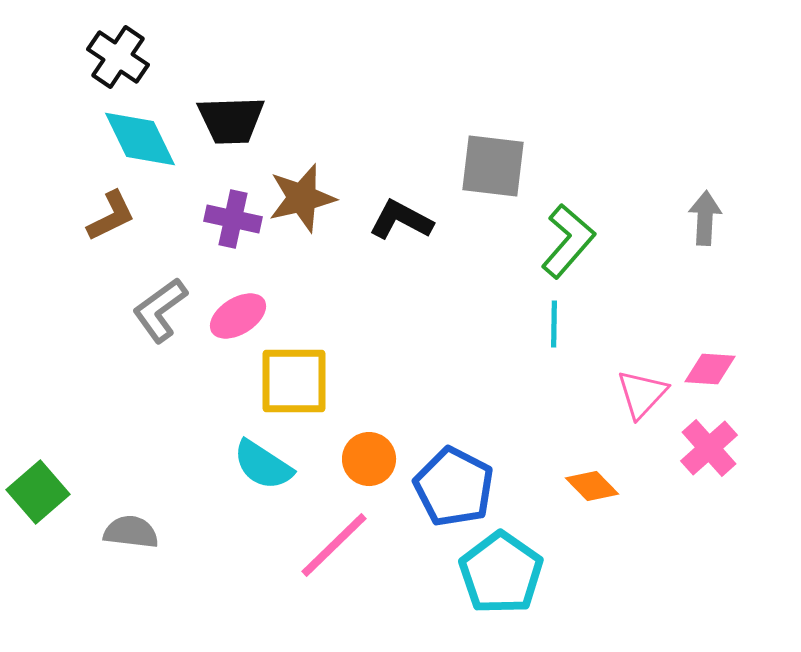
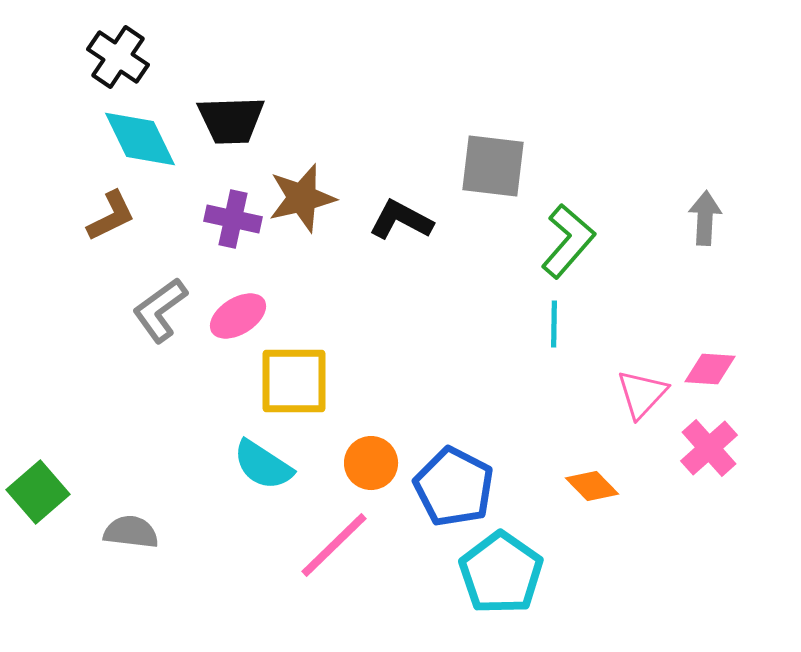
orange circle: moved 2 px right, 4 px down
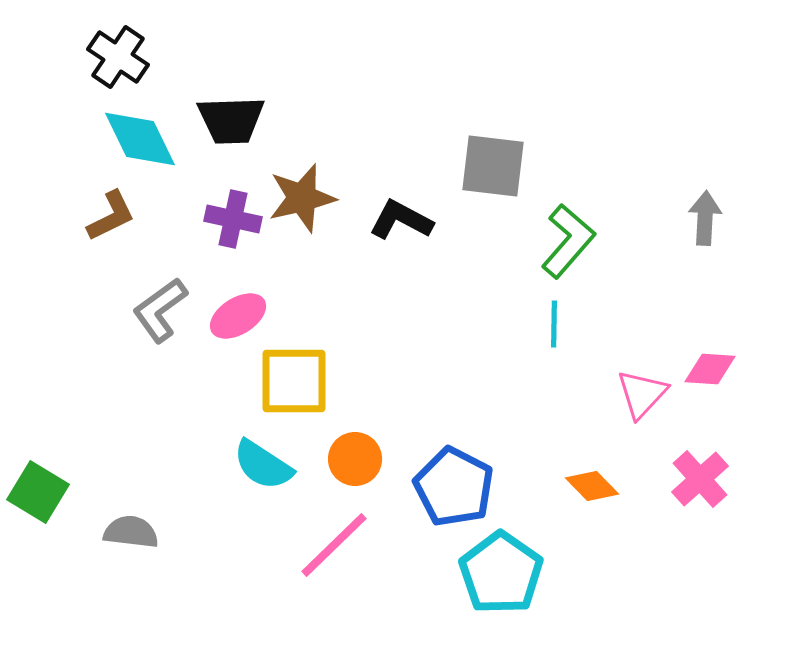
pink cross: moved 9 px left, 31 px down
orange circle: moved 16 px left, 4 px up
green square: rotated 18 degrees counterclockwise
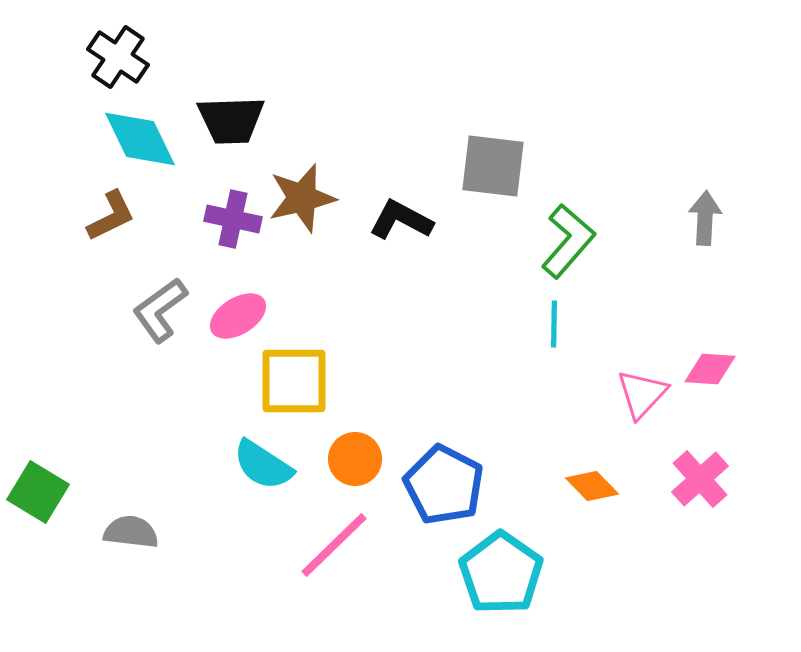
blue pentagon: moved 10 px left, 2 px up
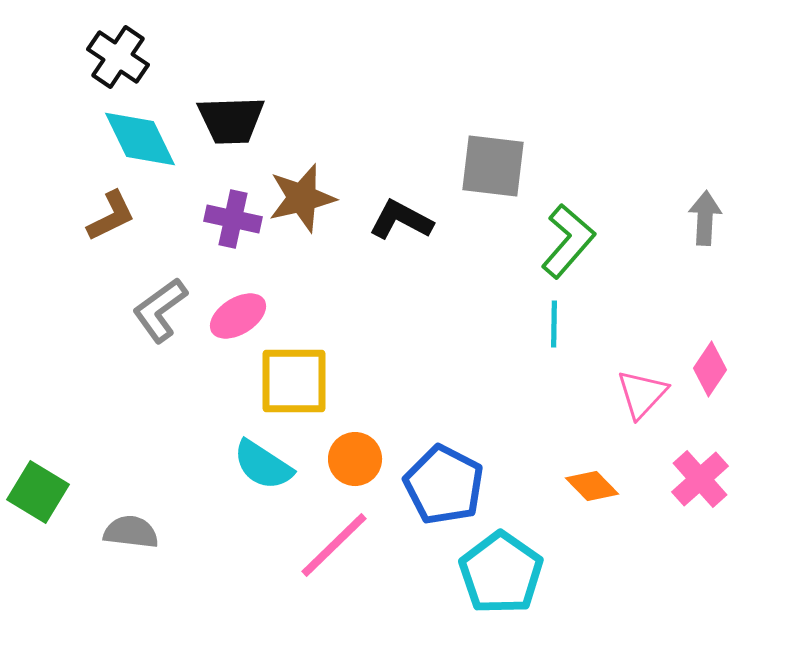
pink diamond: rotated 60 degrees counterclockwise
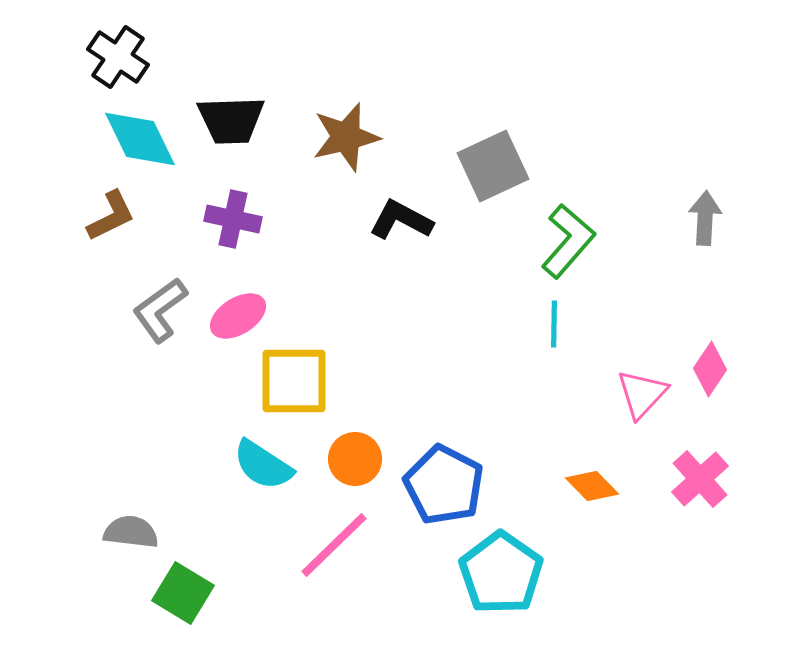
gray square: rotated 32 degrees counterclockwise
brown star: moved 44 px right, 61 px up
green square: moved 145 px right, 101 px down
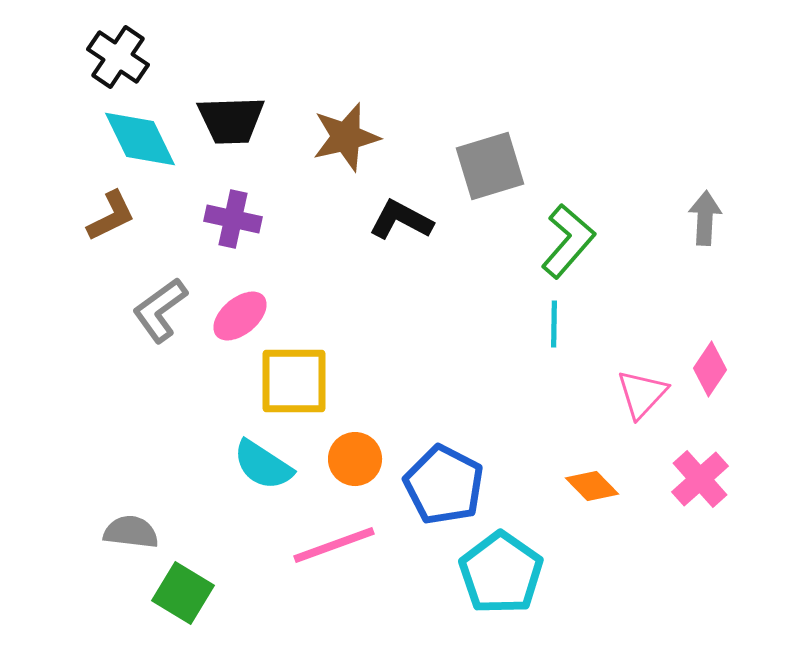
gray square: moved 3 px left; rotated 8 degrees clockwise
pink ellipse: moved 2 px right; rotated 8 degrees counterclockwise
pink line: rotated 24 degrees clockwise
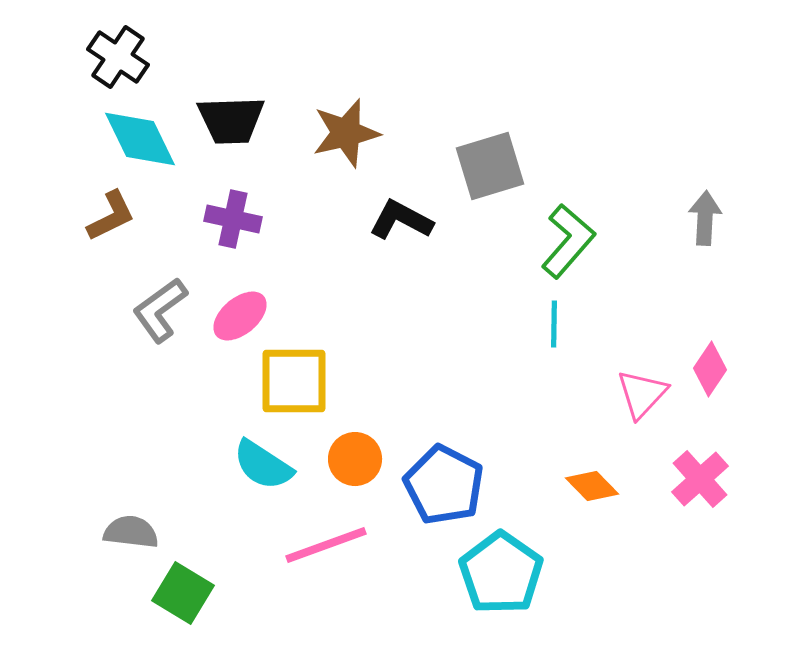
brown star: moved 4 px up
pink line: moved 8 px left
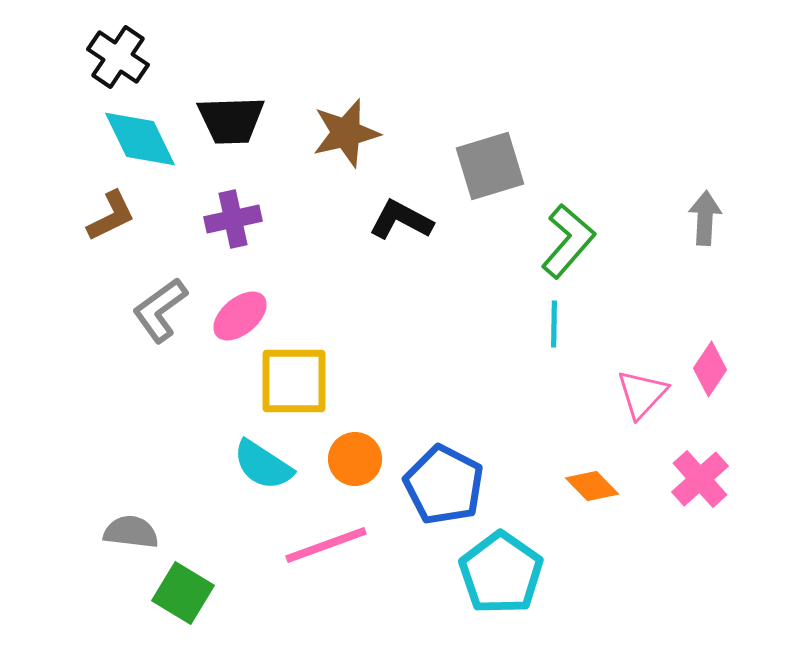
purple cross: rotated 24 degrees counterclockwise
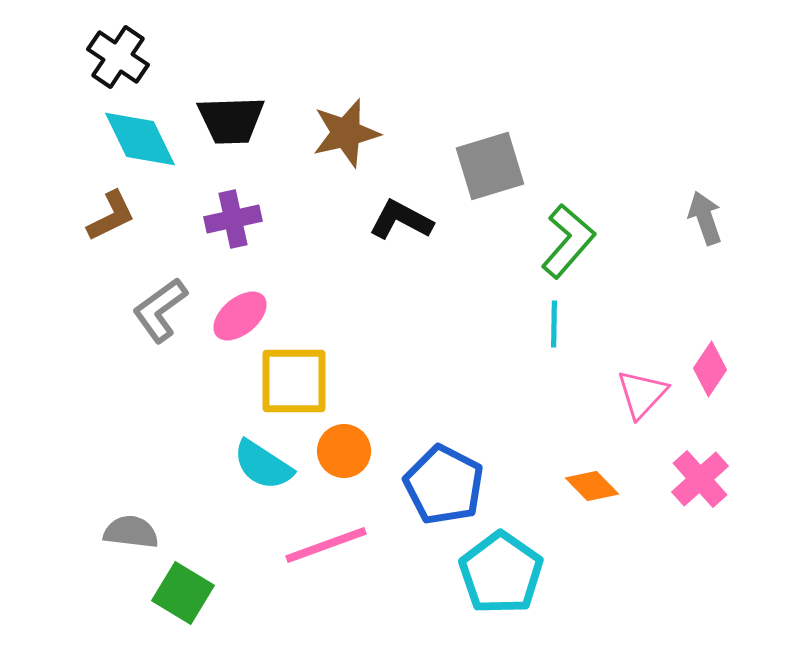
gray arrow: rotated 22 degrees counterclockwise
orange circle: moved 11 px left, 8 px up
